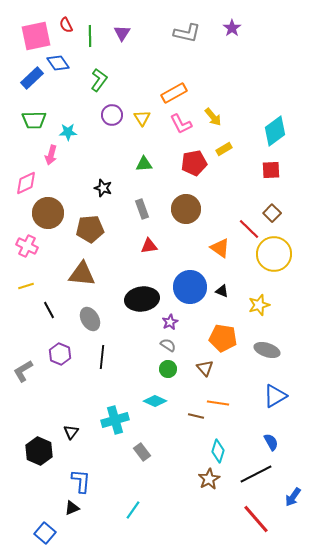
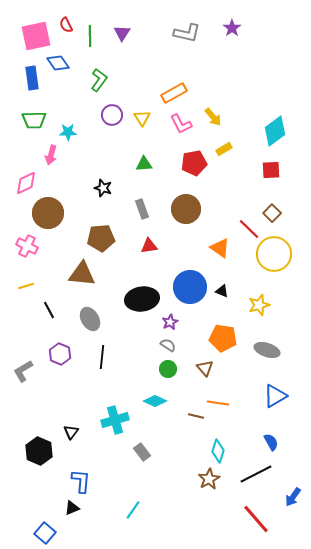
blue rectangle at (32, 78): rotated 55 degrees counterclockwise
brown pentagon at (90, 229): moved 11 px right, 9 px down
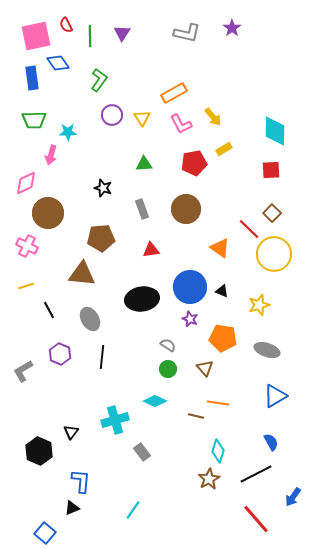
cyan diamond at (275, 131): rotated 52 degrees counterclockwise
red triangle at (149, 246): moved 2 px right, 4 px down
purple star at (170, 322): moved 20 px right, 3 px up; rotated 21 degrees counterclockwise
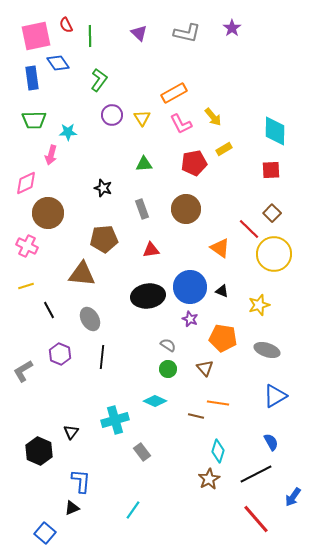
purple triangle at (122, 33): moved 17 px right; rotated 18 degrees counterclockwise
brown pentagon at (101, 238): moved 3 px right, 1 px down
black ellipse at (142, 299): moved 6 px right, 3 px up
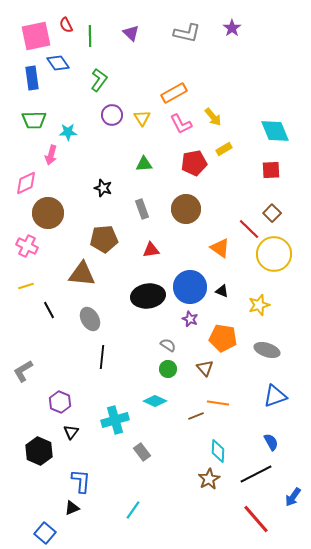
purple triangle at (139, 33): moved 8 px left
cyan diamond at (275, 131): rotated 24 degrees counterclockwise
purple hexagon at (60, 354): moved 48 px down
blue triangle at (275, 396): rotated 10 degrees clockwise
brown line at (196, 416): rotated 35 degrees counterclockwise
cyan diamond at (218, 451): rotated 15 degrees counterclockwise
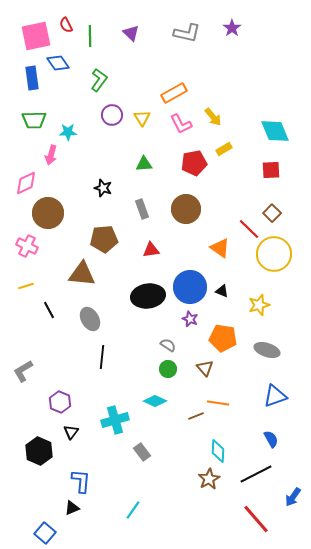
blue semicircle at (271, 442): moved 3 px up
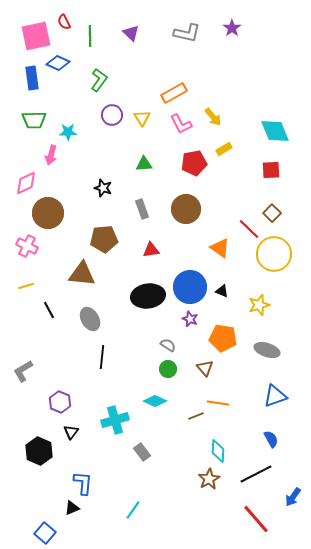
red semicircle at (66, 25): moved 2 px left, 3 px up
blue diamond at (58, 63): rotated 30 degrees counterclockwise
blue L-shape at (81, 481): moved 2 px right, 2 px down
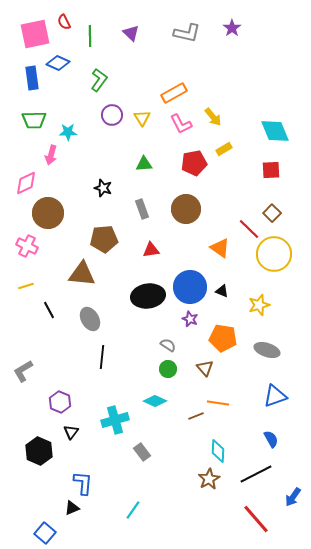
pink square at (36, 36): moved 1 px left, 2 px up
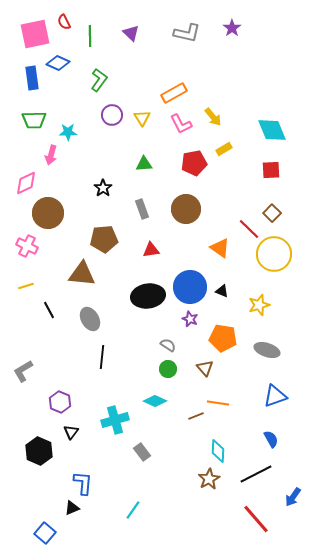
cyan diamond at (275, 131): moved 3 px left, 1 px up
black star at (103, 188): rotated 18 degrees clockwise
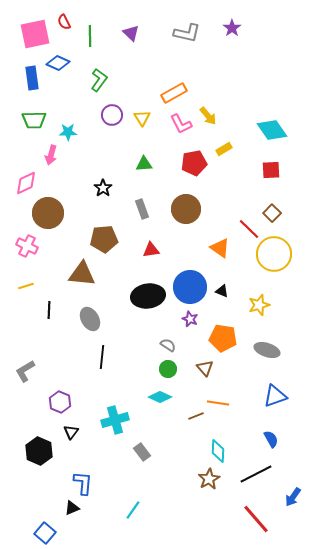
yellow arrow at (213, 117): moved 5 px left, 1 px up
cyan diamond at (272, 130): rotated 12 degrees counterclockwise
black line at (49, 310): rotated 30 degrees clockwise
gray L-shape at (23, 371): moved 2 px right
cyan diamond at (155, 401): moved 5 px right, 4 px up
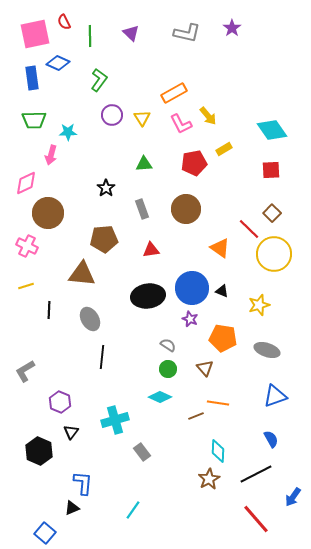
black star at (103, 188): moved 3 px right
blue circle at (190, 287): moved 2 px right, 1 px down
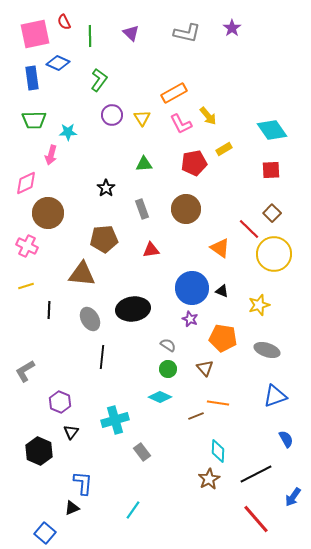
black ellipse at (148, 296): moved 15 px left, 13 px down
blue semicircle at (271, 439): moved 15 px right
